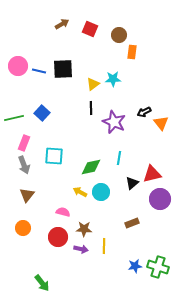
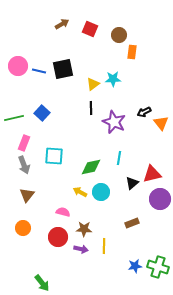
black square: rotated 10 degrees counterclockwise
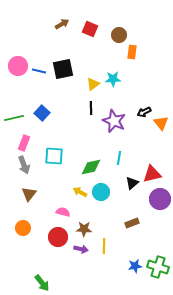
purple star: moved 1 px up
brown triangle: moved 2 px right, 1 px up
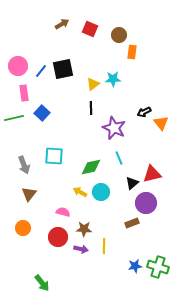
blue line: moved 2 px right; rotated 64 degrees counterclockwise
purple star: moved 7 px down
pink rectangle: moved 50 px up; rotated 28 degrees counterclockwise
cyan line: rotated 32 degrees counterclockwise
purple circle: moved 14 px left, 4 px down
